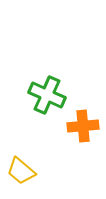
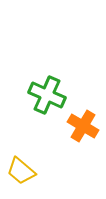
orange cross: rotated 36 degrees clockwise
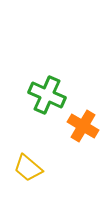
yellow trapezoid: moved 7 px right, 3 px up
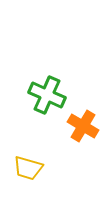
yellow trapezoid: rotated 24 degrees counterclockwise
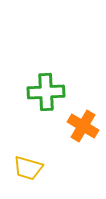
green cross: moved 1 px left, 3 px up; rotated 27 degrees counterclockwise
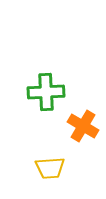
yellow trapezoid: moved 22 px right; rotated 20 degrees counterclockwise
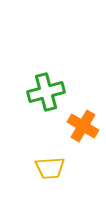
green cross: rotated 12 degrees counterclockwise
